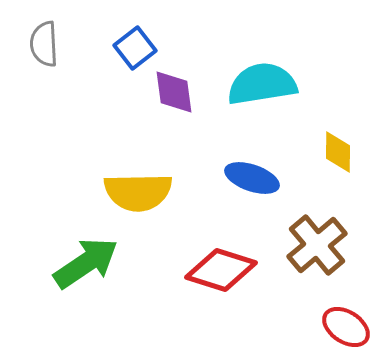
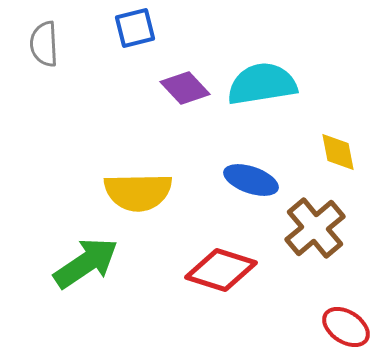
blue square: moved 20 px up; rotated 24 degrees clockwise
purple diamond: moved 11 px right, 4 px up; rotated 36 degrees counterclockwise
yellow diamond: rotated 12 degrees counterclockwise
blue ellipse: moved 1 px left, 2 px down
brown cross: moved 2 px left, 17 px up
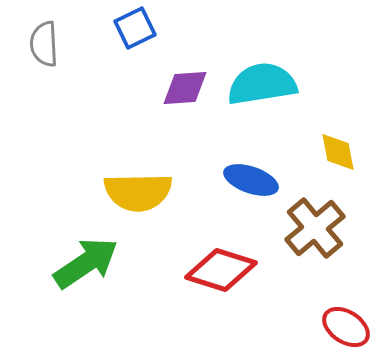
blue square: rotated 12 degrees counterclockwise
purple diamond: rotated 51 degrees counterclockwise
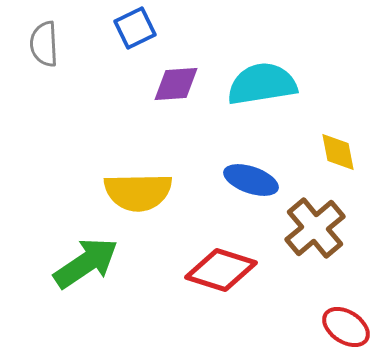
purple diamond: moved 9 px left, 4 px up
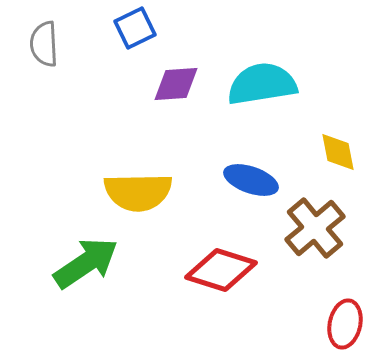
red ellipse: moved 1 px left, 3 px up; rotated 69 degrees clockwise
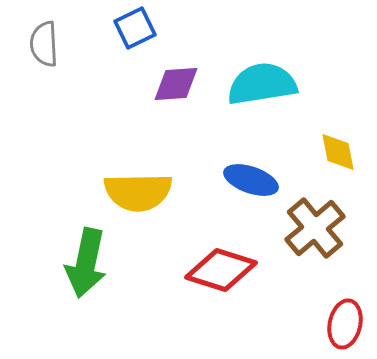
green arrow: rotated 136 degrees clockwise
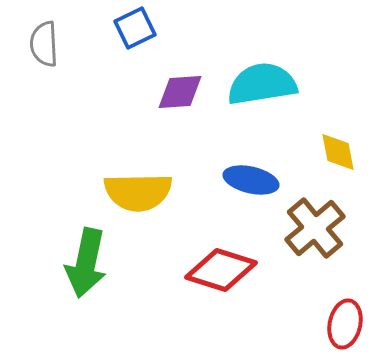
purple diamond: moved 4 px right, 8 px down
blue ellipse: rotated 6 degrees counterclockwise
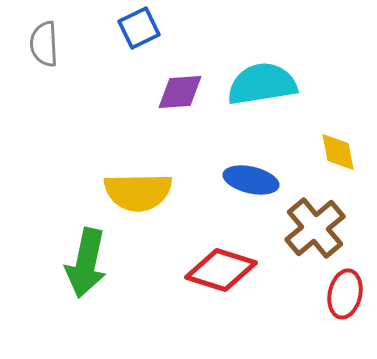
blue square: moved 4 px right
red ellipse: moved 30 px up
